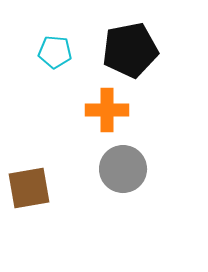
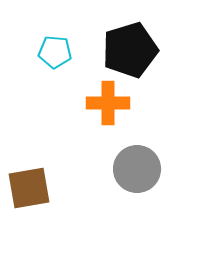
black pentagon: rotated 6 degrees counterclockwise
orange cross: moved 1 px right, 7 px up
gray circle: moved 14 px right
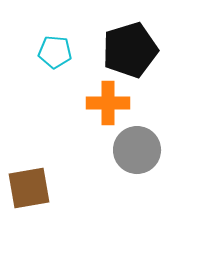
gray circle: moved 19 px up
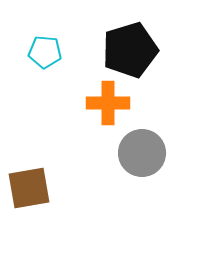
cyan pentagon: moved 10 px left
gray circle: moved 5 px right, 3 px down
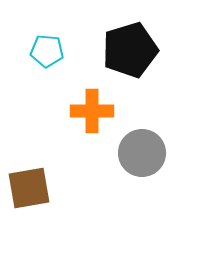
cyan pentagon: moved 2 px right, 1 px up
orange cross: moved 16 px left, 8 px down
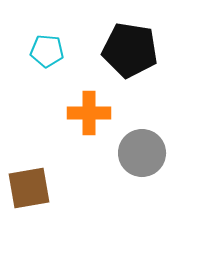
black pentagon: rotated 26 degrees clockwise
orange cross: moved 3 px left, 2 px down
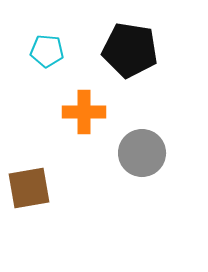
orange cross: moved 5 px left, 1 px up
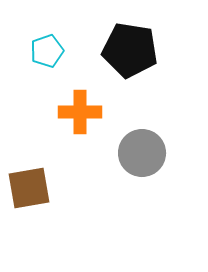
cyan pentagon: rotated 24 degrees counterclockwise
orange cross: moved 4 px left
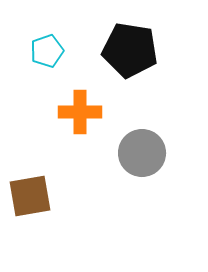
brown square: moved 1 px right, 8 px down
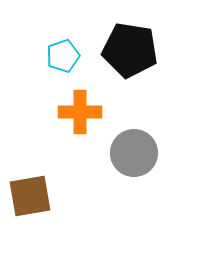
cyan pentagon: moved 16 px right, 5 px down
gray circle: moved 8 px left
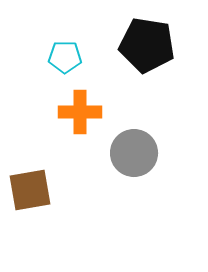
black pentagon: moved 17 px right, 5 px up
cyan pentagon: moved 2 px right, 1 px down; rotated 20 degrees clockwise
brown square: moved 6 px up
